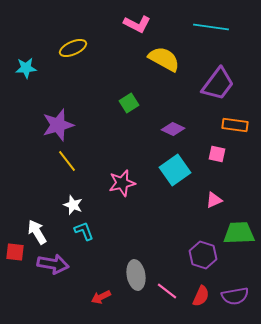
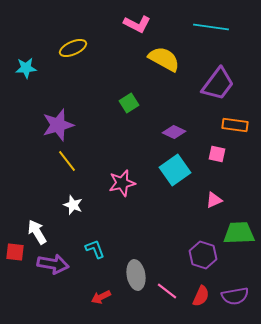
purple diamond: moved 1 px right, 3 px down
cyan L-shape: moved 11 px right, 18 px down
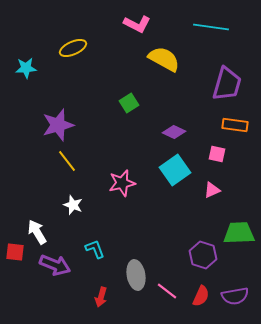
purple trapezoid: moved 9 px right; rotated 21 degrees counterclockwise
pink triangle: moved 2 px left, 10 px up
purple arrow: moved 2 px right, 1 px down; rotated 12 degrees clockwise
red arrow: rotated 48 degrees counterclockwise
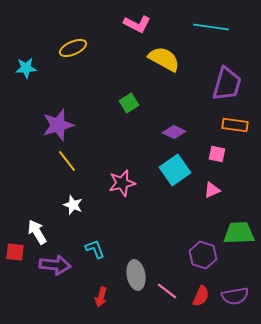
purple arrow: rotated 16 degrees counterclockwise
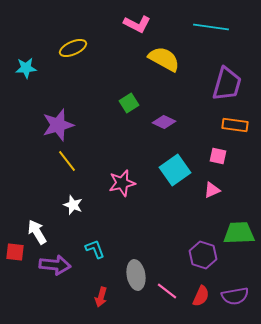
purple diamond: moved 10 px left, 10 px up
pink square: moved 1 px right, 2 px down
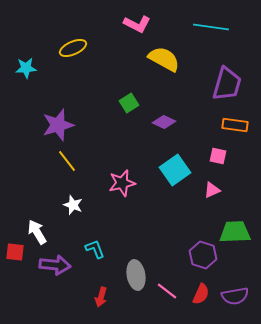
green trapezoid: moved 4 px left, 1 px up
red semicircle: moved 2 px up
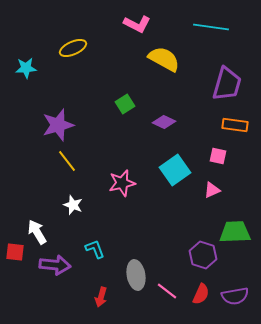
green square: moved 4 px left, 1 px down
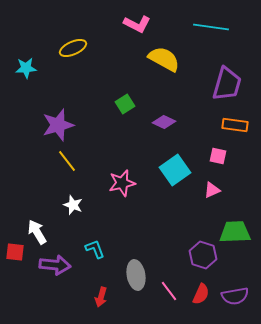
pink line: moved 2 px right; rotated 15 degrees clockwise
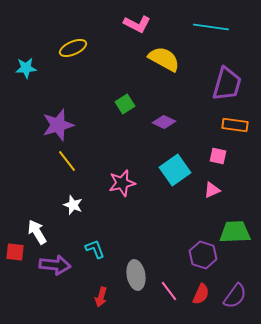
purple semicircle: rotated 44 degrees counterclockwise
